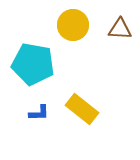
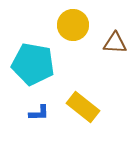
brown triangle: moved 5 px left, 14 px down
yellow rectangle: moved 1 px right, 2 px up
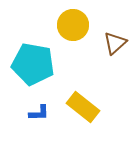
brown triangle: rotated 45 degrees counterclockwise
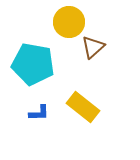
yellow circle: moved 4 px left, 3 px up
brown triangle: moved 22 px left, 4 px down
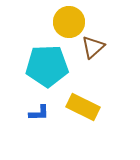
cyan pentagon: moved 14 px right, 2 px down; rotated 12 degrees counterclockwise
yellow rectangle: rotated 12 degrees counterclockwise
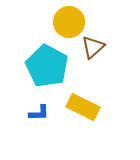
cyan pentagon: rotated 30 degrees clockwise
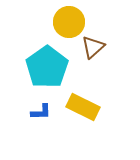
cyan pentagon: moved 1 px down; rotated 9 degrees clockwise
blue L-shape: moved 2 px right, 1 px up
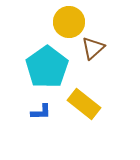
brown triangle: moved 1 px down
yellow rectangle: moved 1 px right, 3 px up; rotated 12 degrees clockwise
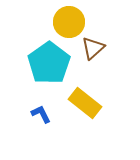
cyan pentagon: moved 2 px right, 4 px up
yellow rectangle: moved 1 px right, 1 px up
blue L-shape: moved 2 px down; rotated 115 degrees counterclockwise
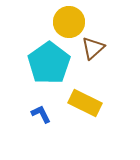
yellow rectangle: rotated 12 degrees counterclockwise
